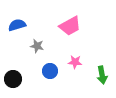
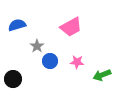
pink trapezoid: moved 1 px right, 1 px down
gray star: rotated 24 degrees clockwise
pink star: moved 2 px right
blue circle: moved 10 px up
green arrow: rotated 78 degrees clockwise
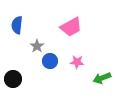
blue semicircle: rotated 66 degrees counterclockwise
green arrow: moved 3 px down
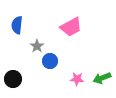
pink star: moved 17 px down
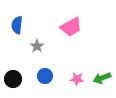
blue circle: moved 5 px left, 15 px down
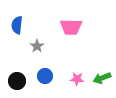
pink trapezoid: rotated 30 degrees clockwise
black circle: moved 4 px right, 2 px down
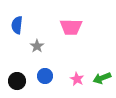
pink star: rotated 24 degrees clockwise
